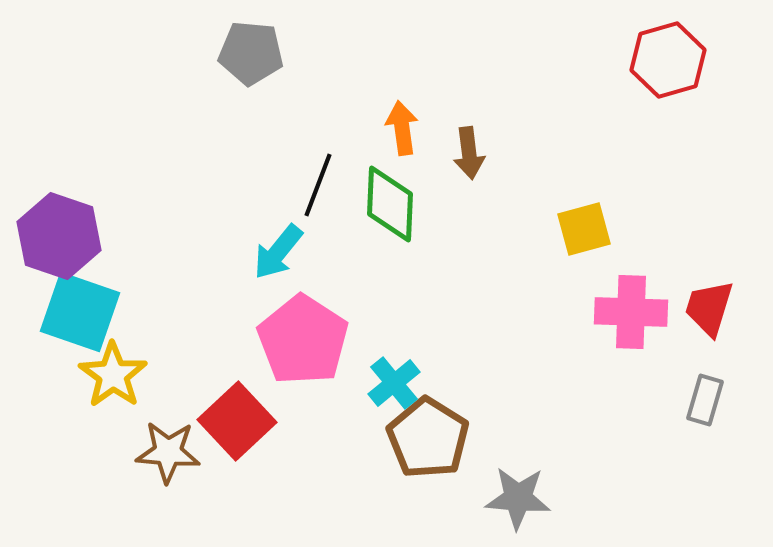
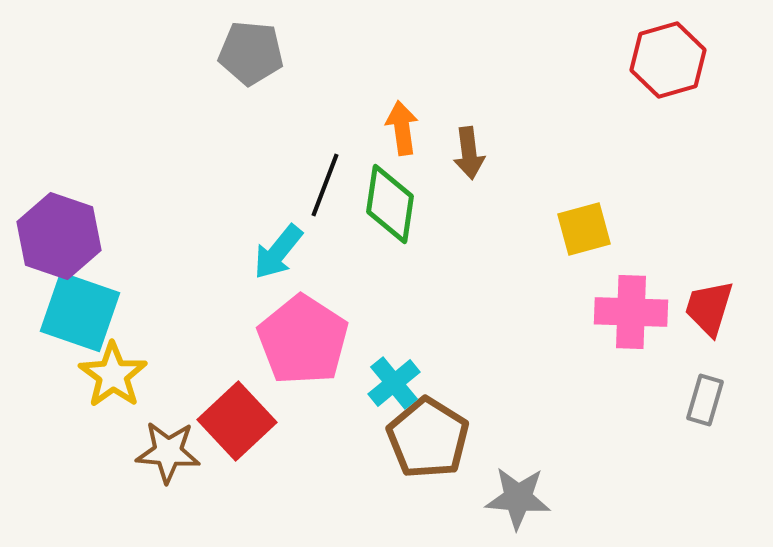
black line: moved 7 px right
green diamond: rotated 6 degrees clockwise
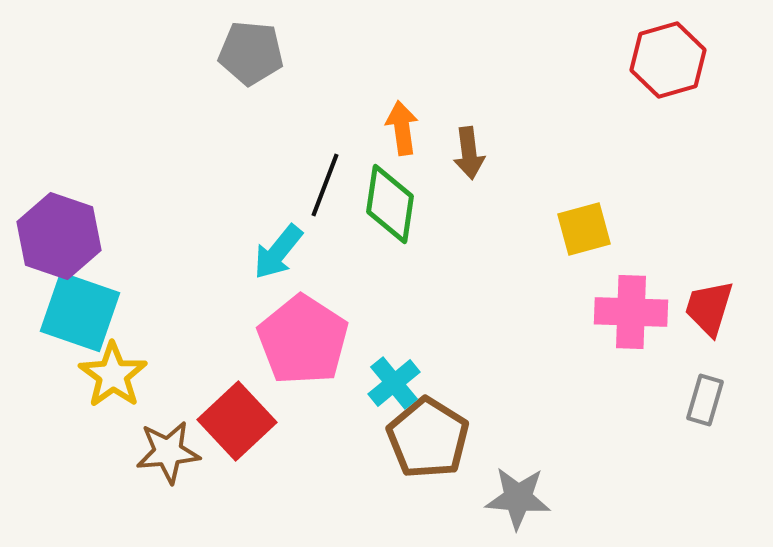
brown star: rotated 10 degrees counterclockwise
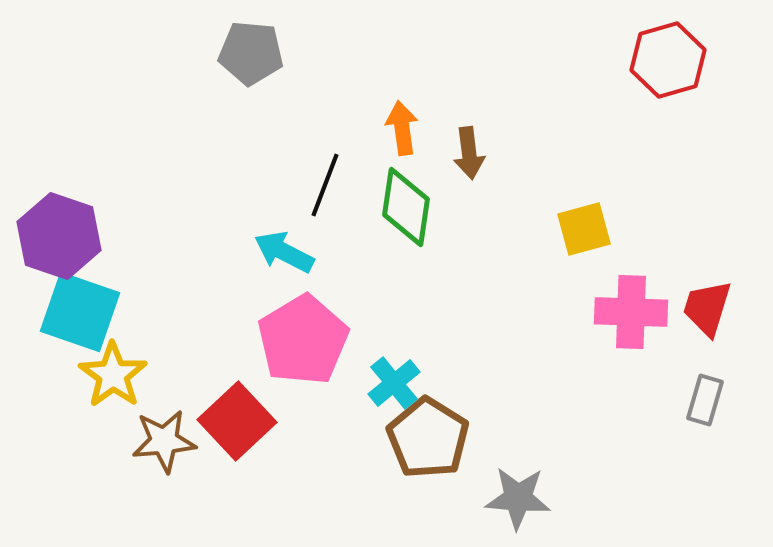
green diamond: moved 16 px right, 3 px down
cyan arrow: moved 6 px right; rotated 78 degrees clockwise
red trapezoid: moved 2 px left
pink pentagon: rotated 8 degrees clockwise
brown star: moved 4 px left, 11 px up
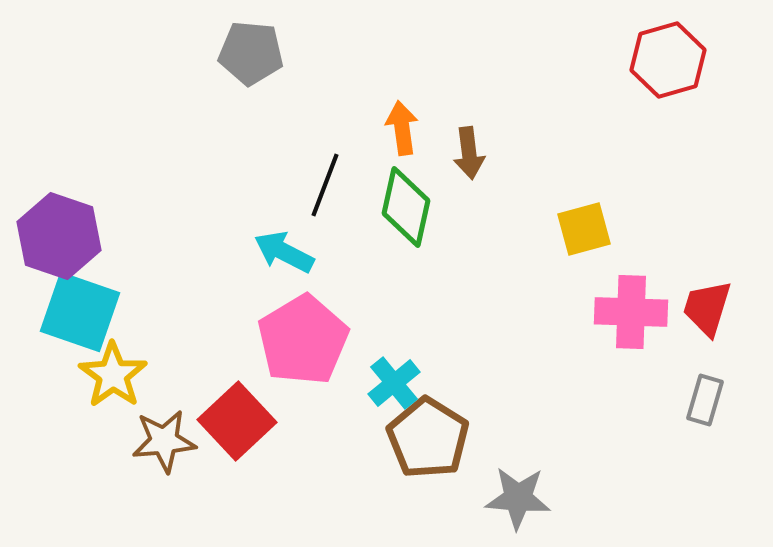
green diamond: rotated 4 degrees clockwise
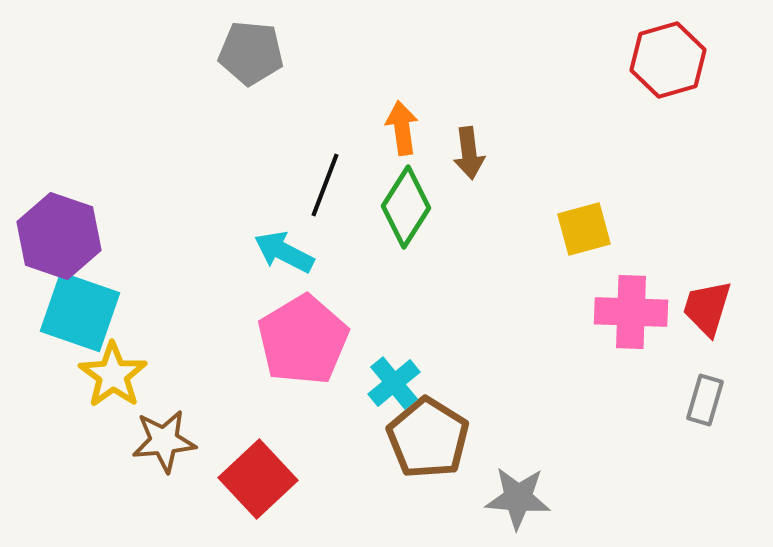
green diamond: rotated 20 degrees clockwise
red square: moved 21 px right, 58 px down
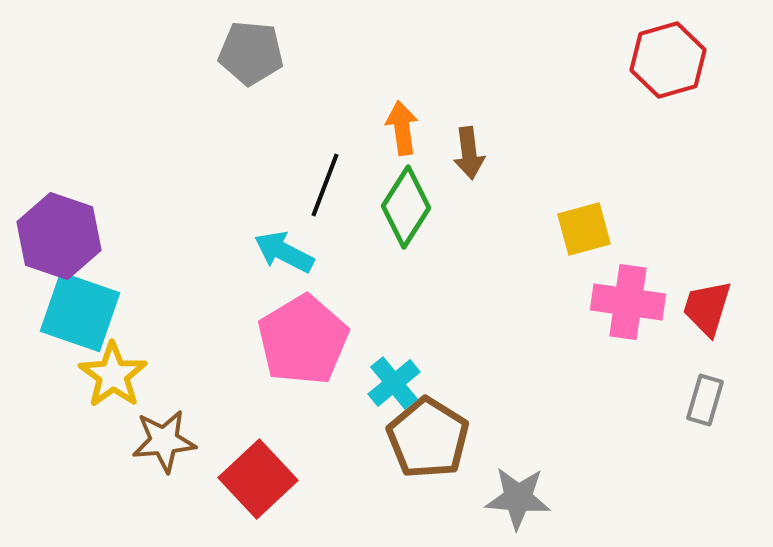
pink cross: moved 3 px left, 10 px up; rotated 6 degrees clockwise
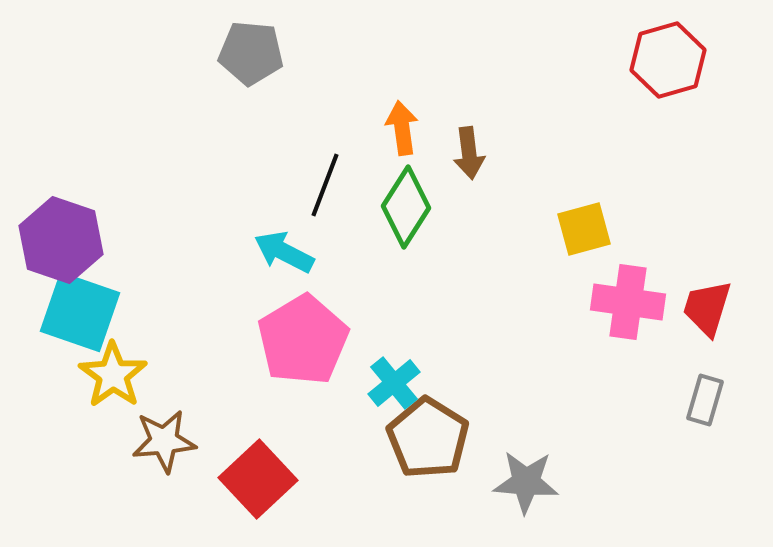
purple hexagon: moved 2 px right, 4 px down
gray star: moved 8 px right, 16 px up
